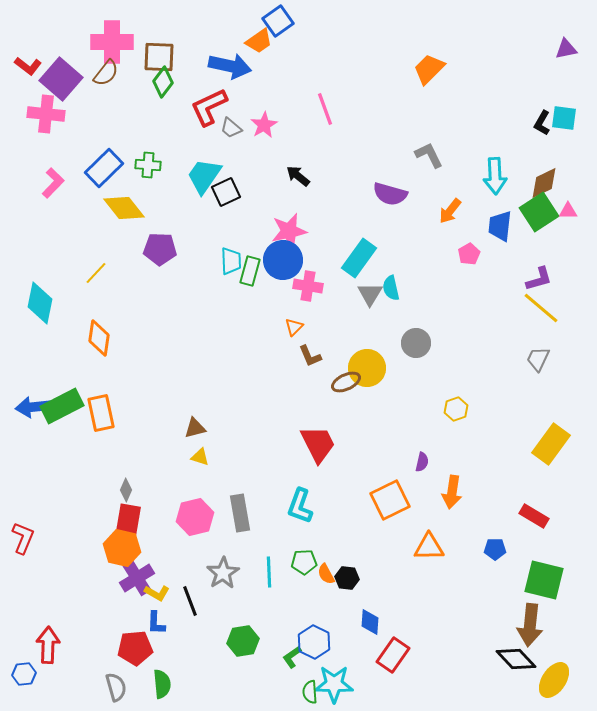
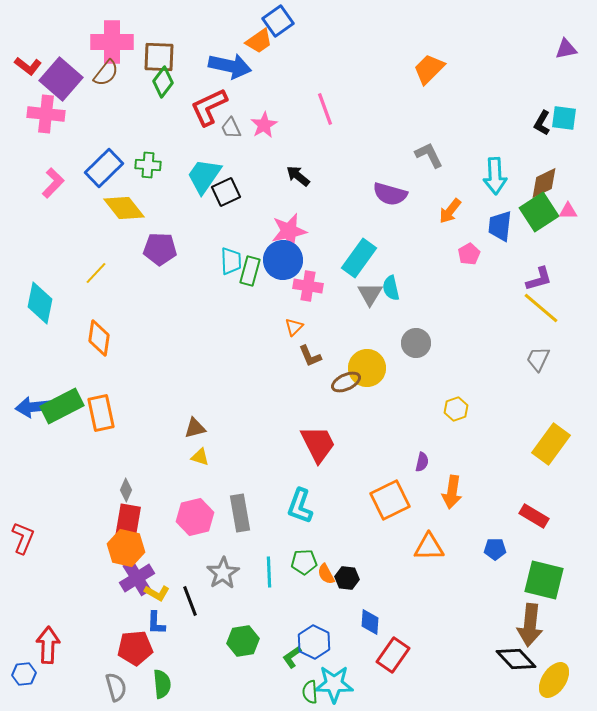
gray trapezoid at (231, 128): rotated 25 degrees clockwise
orange hexagon at (122, 548): moved 4 px right
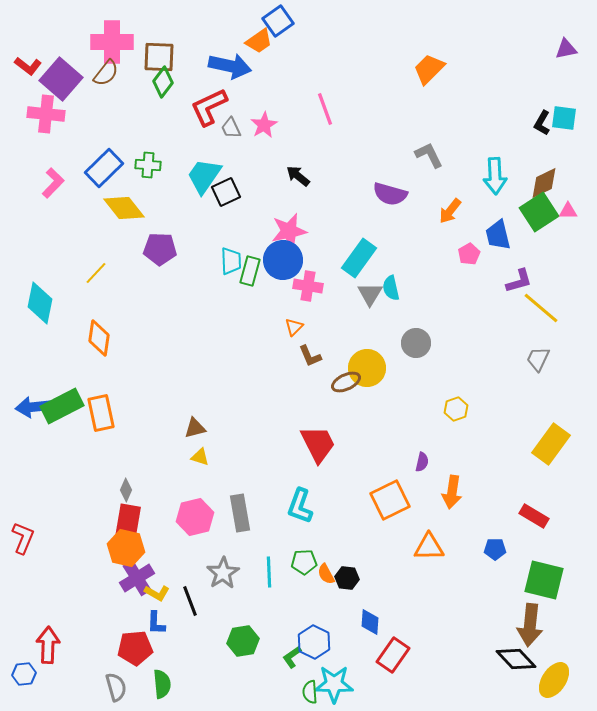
blue trapezoid at (500, 226): moved 2 px left, 9 px down; rotated 20 degrees counterclockwise
purple L-shape at (539, 279): moved 20 px left, 2 px down
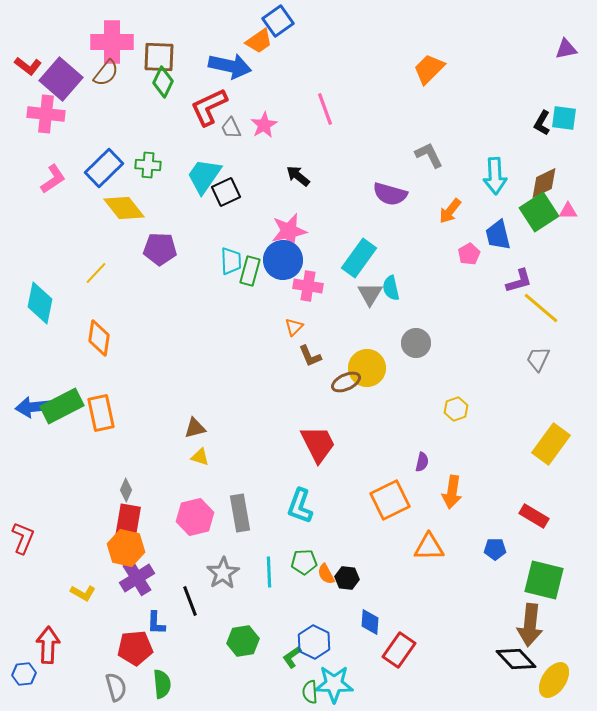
green diamond at (163, 82): rotated 12 degrees counterclockwise
pink L-shape at (53, 183): moved 4 px up; rotated 12 degrees clockwise
yellow L-shape at (157, 593): moved 74 px left
red rectangle at (393, 655): moved 6 px right, 5 px up
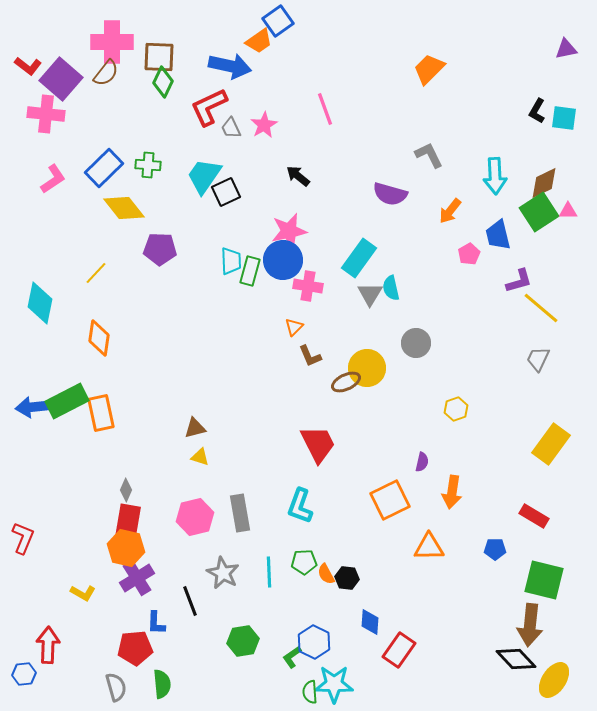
black L-shape at (542, 123): moved 5 px left, 12 px up
green rectangle at (62, 406): moved 5 px right, 5 px up
gray star at (223, 573): rotated 12 degrees counterclockwise
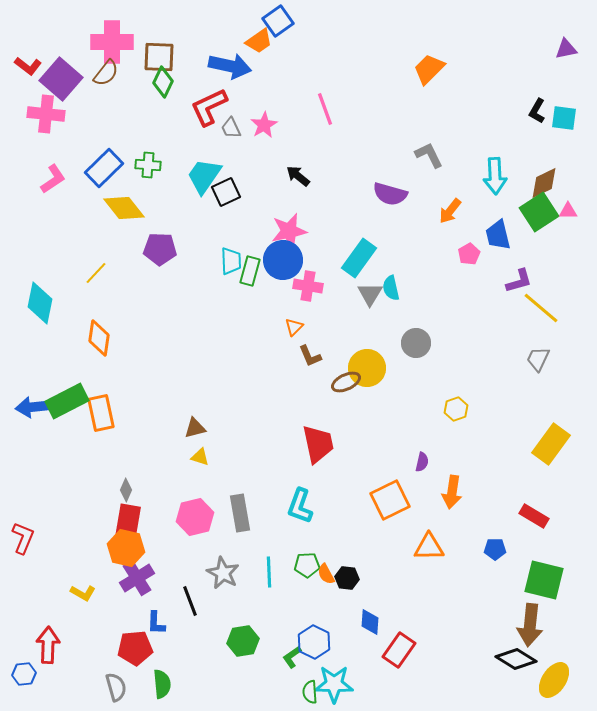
red trapezoid at (318, 444): rotated 15 degrees clockwise
green pentagon at (304, 562): moved 3 px right, 3 px down
black diamond at (516, 659): rotated 15 degrees counterclockwise
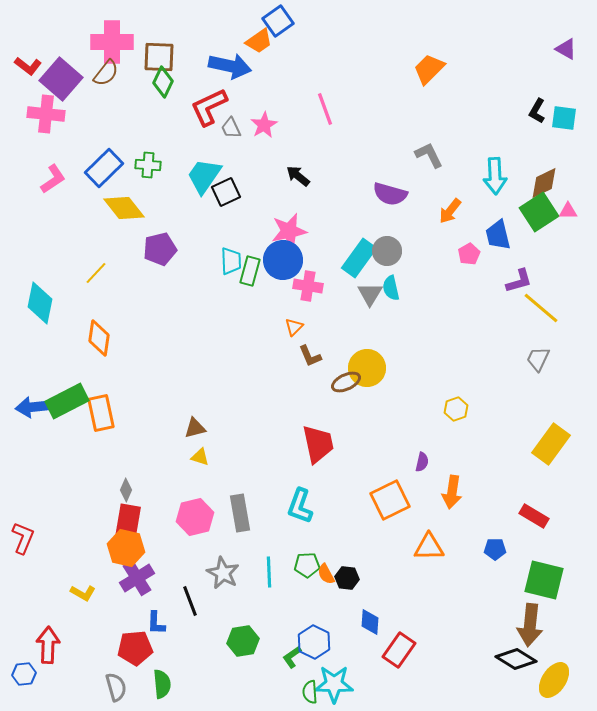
purple triangle at (566, 49): rotated 40 degrees clockwise
purple pentagon at (160, 249): rotated 16 degrees counterclockwise
gray circle at (416, 343): moved 29 px left, 92 px up
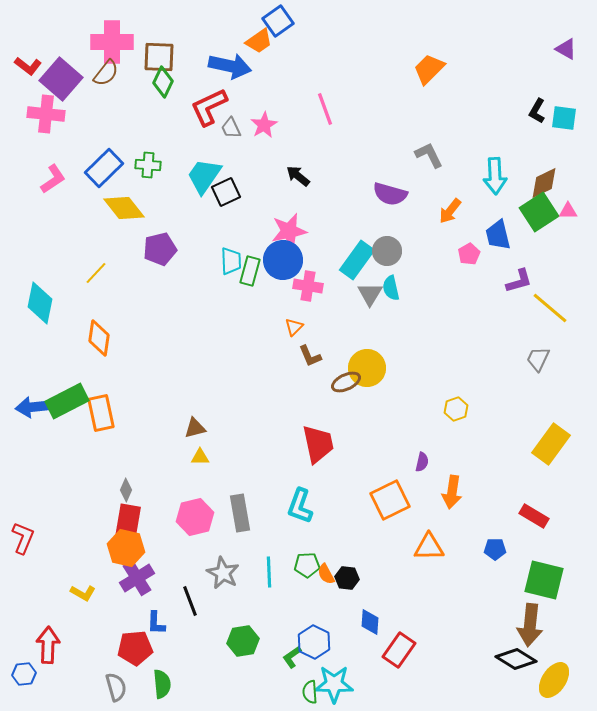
cyan rectangle at (359, 258): moved 2 px left, 2 px down
yellow line at (541, 308): moved 9 px right
yellow triangle at (200, 457): rotated 18 degrees counterclockwise
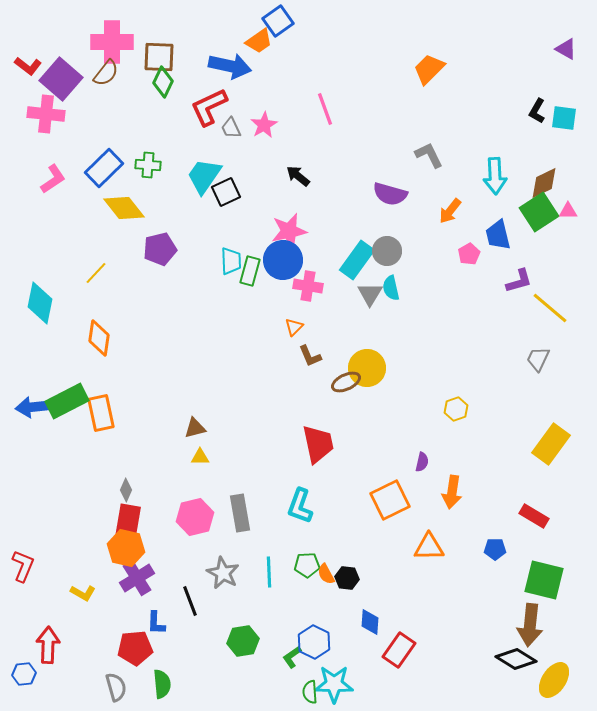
red L-shape at (23, 538): moved 28 px down
